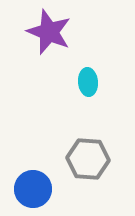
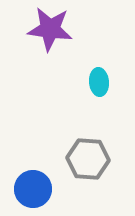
purple star: moved 1 px right, 3 px up; rotated 15 degrees counterclockwise
cyan ellipse: moved 11 px right
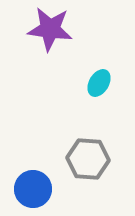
cyan ellipse: moved 1 px down; rotated 36 degrees clockwise
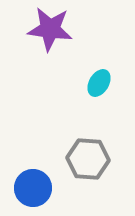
blue circle: moved 1 px up
